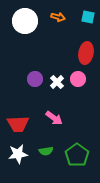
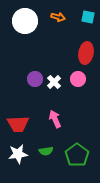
white cross: moved 3 px left
pink arrow: moved 1 px right, 1 px down; rotated 150 degrees counterclockwise
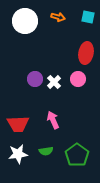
pink arrow: moved 2 px left, 1 px down
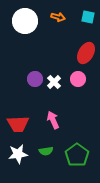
red ellipse: rotated 20 degrees clockwise
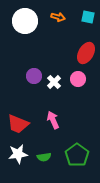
purple circle: moved 1 px left, 3 px up
red trapezoid: rotated 25 degrees clockwise
green semicircle: moved 2 px left, 6 px down
